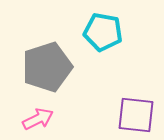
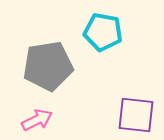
gray pentagon: moved 1 px right, 1 px up; rotated 9 degrees clockwise
pink arrow: moved 1 px left, 1 px down
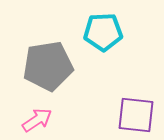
cyan pentagon: rotated 12 degrees counterclockwise
pink arrow: rotated 8 degrees counterclockwise
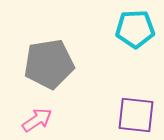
cyan pentagon: moved 32 px right, 3 px up
gray pentagon: moved 1 px right, 2 px up
